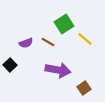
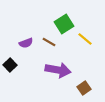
brown line: moved 1 px right
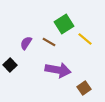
purple semicircle: rotated 144 degrees clockwise
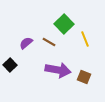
green square: rotated 12 degrees counterclockwise
yellow line: rotated 28 degrees clockwise
purple semicircle: rotated 16 degrees clockwise
brown square: moved 11 px up; rotated 32 degrees counterclockwise
